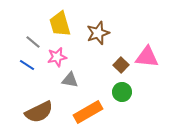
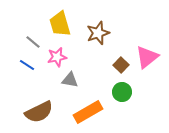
pink triangle: rotated 45 degrees counterclockwise
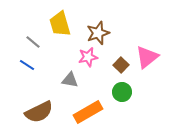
pink star: moved 31 px right
